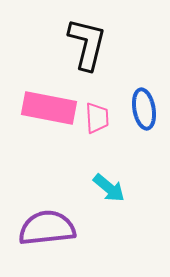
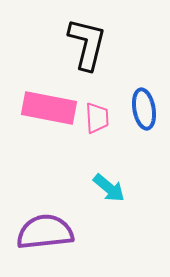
purple semicircle: moved 2 px left, 4 px down
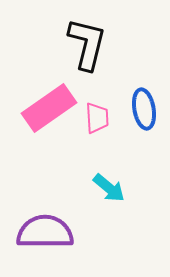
pink rectangle: rotated 46 degrees counterclockwise
purple semicircle: rotated 6 degrees clockwise
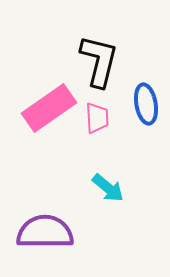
black L-shape: moved 12 px right, 17 px down
blue ellipse: moved 2 px right, 5 px up
cyan arrow: moved 1 px left
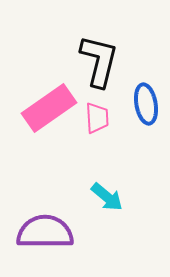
cyan arrow: moved 1 px left, 9 px down
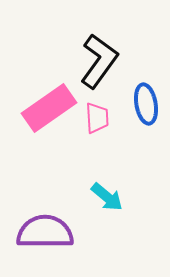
black L-shape: rotated 22 degrees clockwise
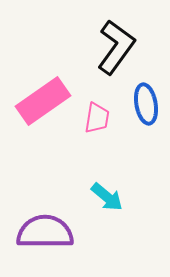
black L-shape: moved 17 px right, 14 px up
pink rectangle: moved 6 px left, 7 px up
pink trapezoid: rotated 12 degrees clockwise
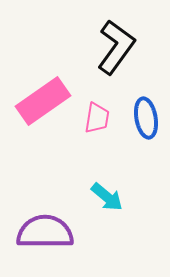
blue ellipse: moved 14 px down
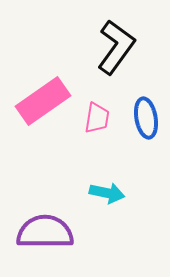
cyan arrow: moved 4 px up; rotated 28 degrees counterclockwise
